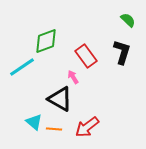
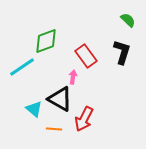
pink arrow: rotated 40 degrees clockwise
cyan triangle: moved 13 px up
red arrow: moved 3 px left, 8 px up; rotated 25 degrees counterclockwise
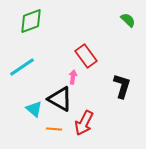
green diamond: moved 15 px left, 20 px up
black L-shape: moved 34 px down
red arrow: moved 4 px down
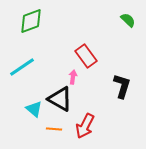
red arrow: moved 1 px right, 3 px down
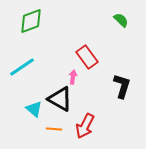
green semicircle: moved 7 px left
red rectangle: moved 1 px right, 1 px down
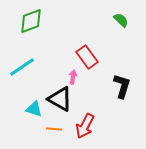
cyan triangle: rotated 24 degrees counterclockwise
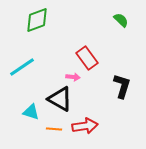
green diamond: moved 6 px right, 1 px up
red rectangle: moved 1 px down
pink arrow: rotated 88 degrees clockwise
cyan triangle: moved 3 px left, 3 px down
red arrow: rotated 125 degrees counterclockwise
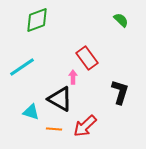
pink arrow: rotated 96 degrees counterclockwise
black L-shape: moved 2 px left, 6 px down
red arrow: rotated 145 degrees clockwise
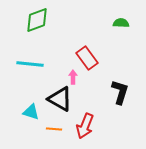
green semicircle: moved 3 px down; rotated 42 degrees counterclockwise
cyan line: moved 8 px right, 3 px up; rotated 40 degrees clockwise
red arrow: rotated 25 degrees counterclockwise
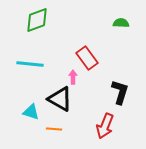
red arrow: moved 20 px right
